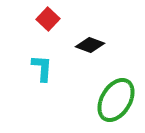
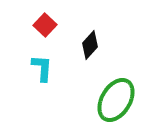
red square: moved 3 px left, 6 px down
black diamond: rotated 68 degrees counterclockwise
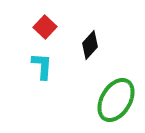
red square: moved 2 px down
cyan L-shape: moved 2 px up
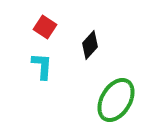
red square: rotated 10 degrees counterclockwise
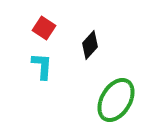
red square: moved 1 px left, 1 px down
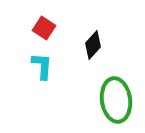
black diamond: moved 3 px right
green ellipse: rotated 39 degrees counterclockwise
